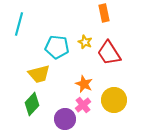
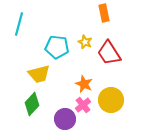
yellow circle: moved 3 px left
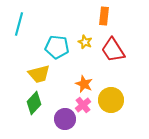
orange rectangle: moved 3 px down; rotated 18 degrees clockwise
red trapezoid: moved 4 px right, 3 px up
green diamond: moved 2 px right, 1 px up
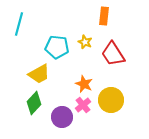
red trapezoid: moved 4 px down
yellow trapezoid: rotated 15 degrees counterclockwise
purple circle: moved 3 px left, 2 px up
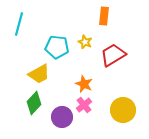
red trapezoid: moved 1 px down; rotated 92 degrees clockwise
yellow circle: moved 12 px right, 10 px down
pink cross: moved 1 px right
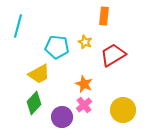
cyan line: moved 1 px left, 2 px down
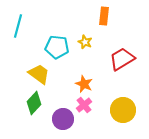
red trapezoid: moved 9 px right, 4 px down
yellow trapezoid: rotated 115 degrees counterclockwise
purple circle: moved 1 px right, 2 px down
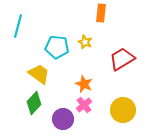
orange rectangle: moved 3 px left, 3 px up
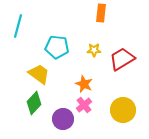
yellow star: moved 9 px right, 8 px down; rotated 24 degrees counterclockwise
